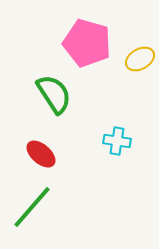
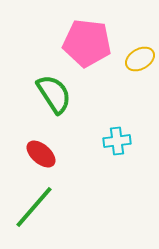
pink pentagon: rotated 9 degrees counterclockwise
cyan cross: rotated 16 degrees counterclockwise
green line: moved 2 px right
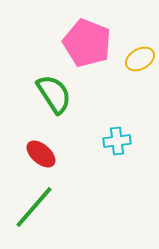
pink pentagon: rotated 15 degrees clockwise
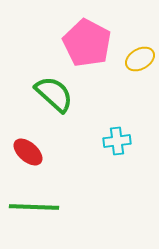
pink pentagon: rotated 6 degrees clockwise
green semicircle: rotated 15 degrees counterclockwise
red ellipse: moved 13 px left, 2 px up
green line: rotated 51 degrees clockwise
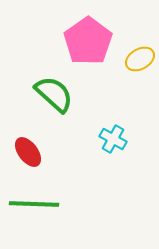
pink pentagon: moved 1 px right, 2 px up; rotated 9 degrees clockwise
cyan cross: moved 4 px left, 2 px up; rotated 36 degrees clockwise
red ellipse: rotated 12 degrees clockwise
green line: moved 3 px up
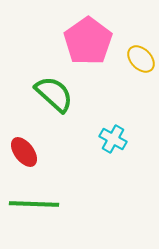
yellow ellipse: moved 1 px right; rotated 76 degrees clockwise
red ellipse: moved 4 px left
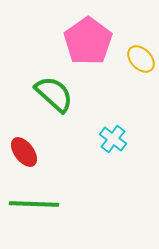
cyan cross: rotated 8 degrees clockwise
